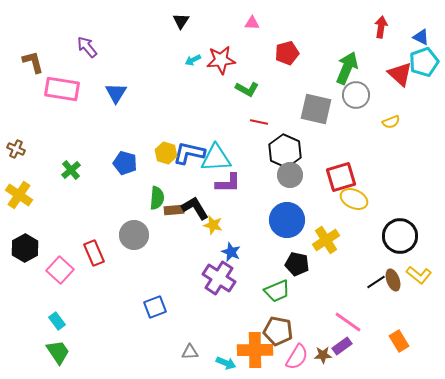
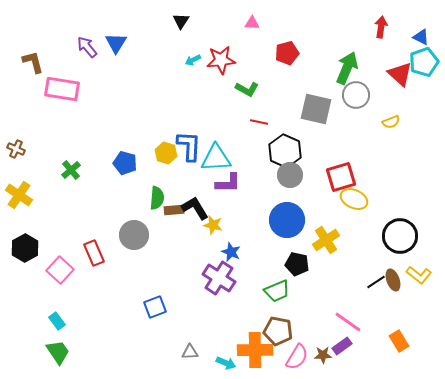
blue triangle at (116, 93): moved 50 px up
blue L-shape at (189, 153): moved 7 px up; rotated 80 degrees clockwise
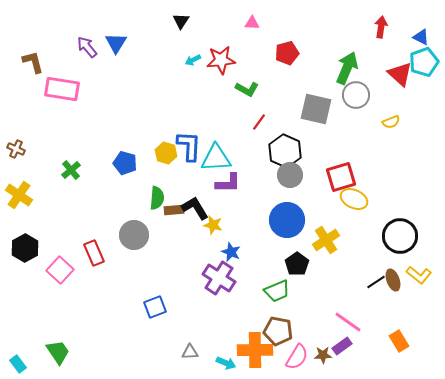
red line at (259, 122): rotated 66 degrees counterclockwise
black pentagon at (297, 264): rotated 25 degrees clockwise
cyan rectangle at (57, 321): moved 39 px left, 43 px down
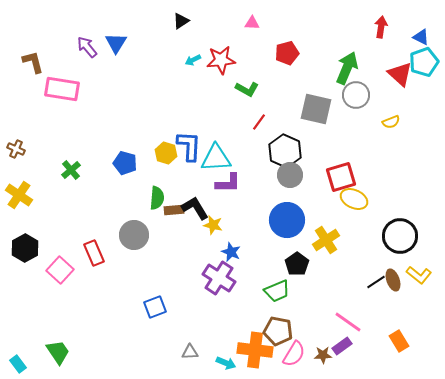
black triangle at (181, 21): rotated 24 degrees clockwise
orange cross at (255, 350): rotated 8 degrees clockwise
pink semicircle at (297, 357): moved 3 px left, 3 px up
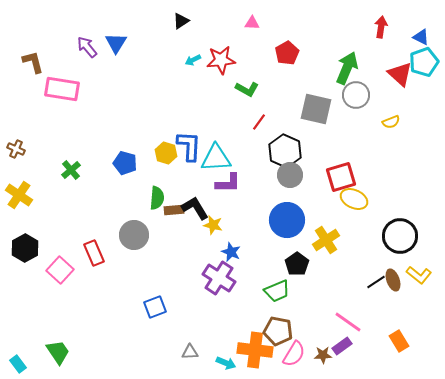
red pentagon at (287, 53): rotated 15 degrees counterclockwise
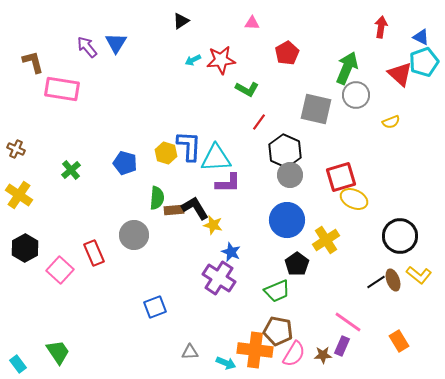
purple rectangle at (342, 346): rotated 30 degrees counterclockwise
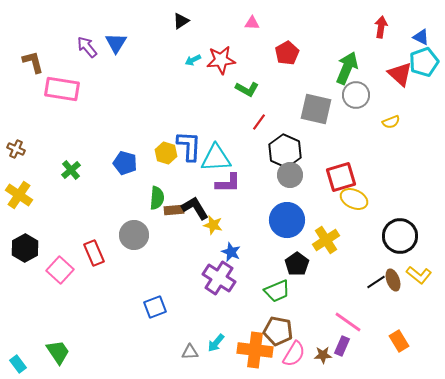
cyan arrow at (226, 363): moved 10 px left, 20 px up; rotated 108 degrees clockwise
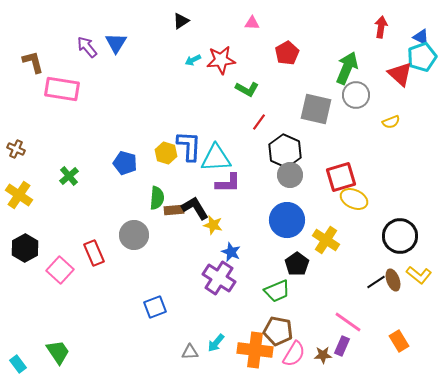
cyan pentagon at (424, 62): moved 2 px left, 5 px up
green cross at (71, 170): moved 2 px left, 6 px down
yellow cross at (326, 240): rotated 24 degrees counterclockwise
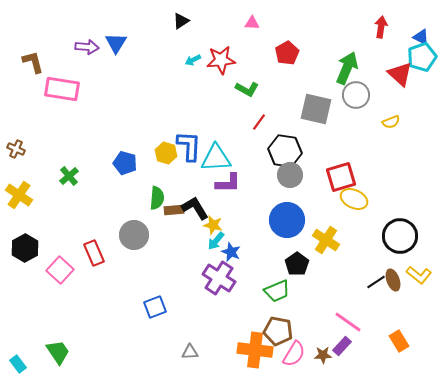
purple arrow at (87, 47): rotated 135 degrees clockwise
black hexagon at (285, 151): rotated 16 degrees counterclockwise
cyan arrow at (216, 343): moved 102 px up
purple rectangle at (342, 346): rotated 18 degrees clockwise
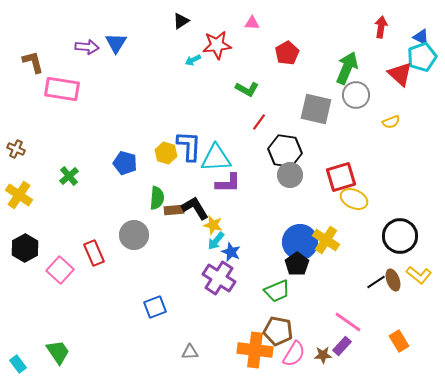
red star at (221, 60): moved 4 px left, 15 px up
blue circle at (287, 220): moved 13 px right, 22 px down
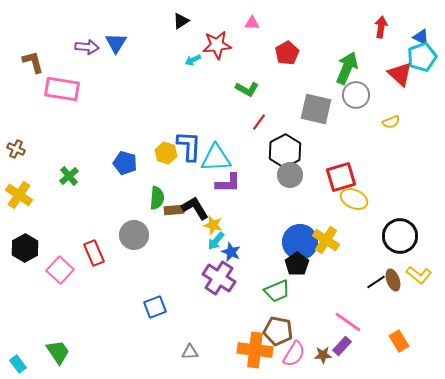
black hexagon at (285, 151): rotated 24 degrees clockwise
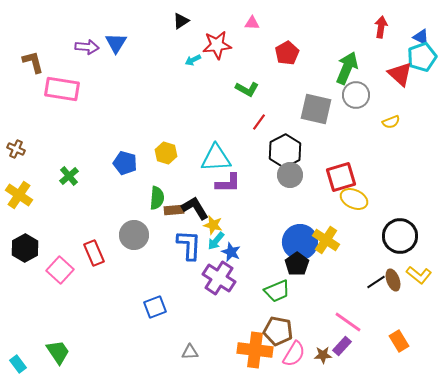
blue L-shape at (189, 146): moved 99 px down
